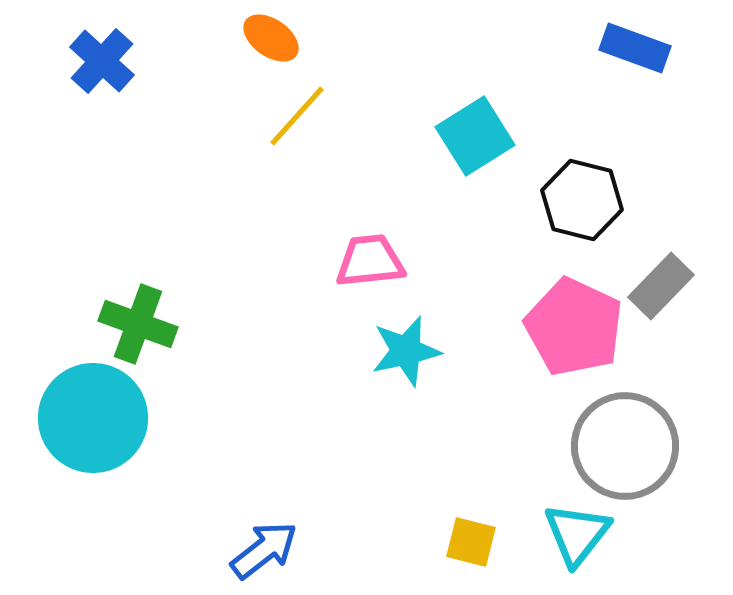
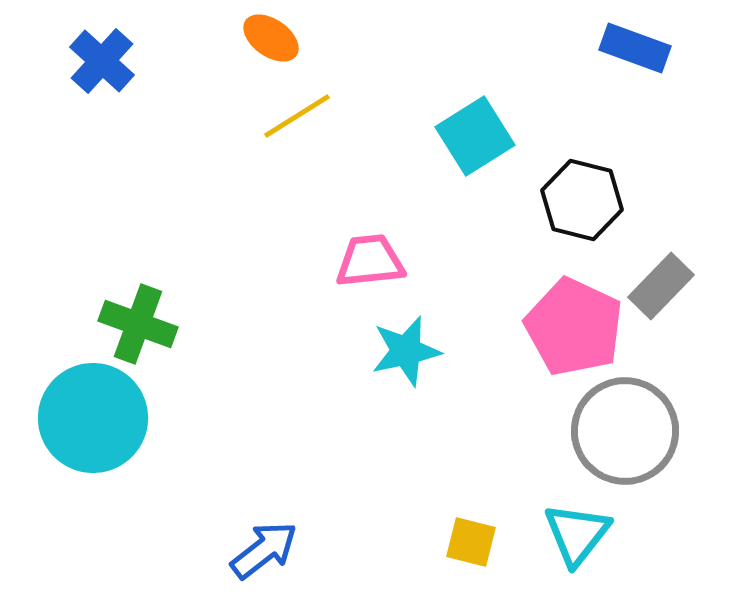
yellow line: rotated 16 degrees clockwise
gray circle: moved 15 px up
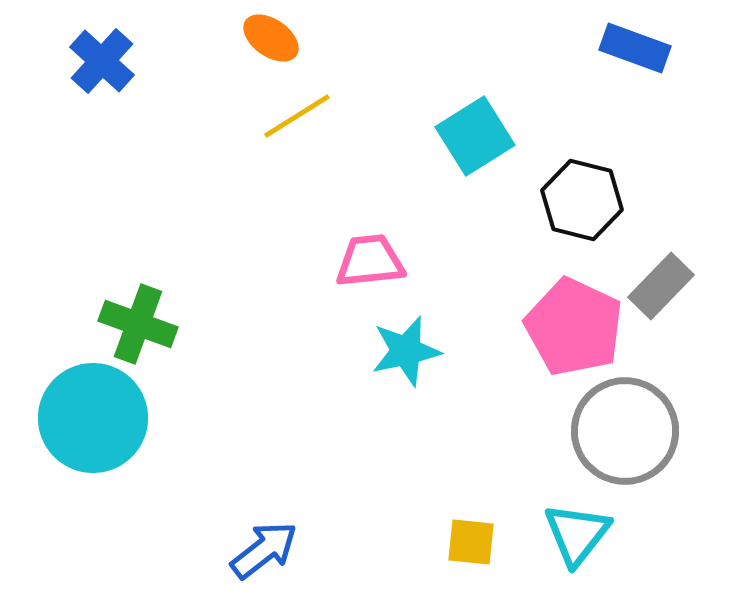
yellow square: rotated 8 degrees counterclockwise
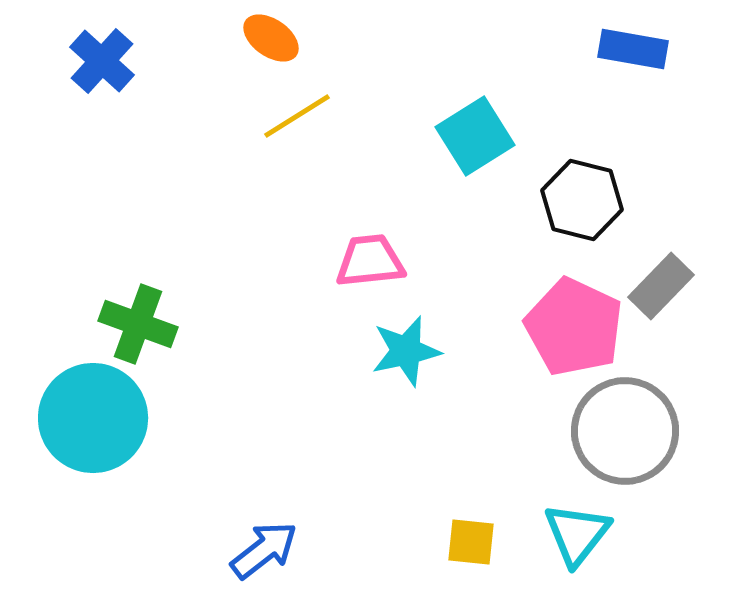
blue rectangle: moved 2 px left, 1 px down; rotated 10 degrees counterclockwise
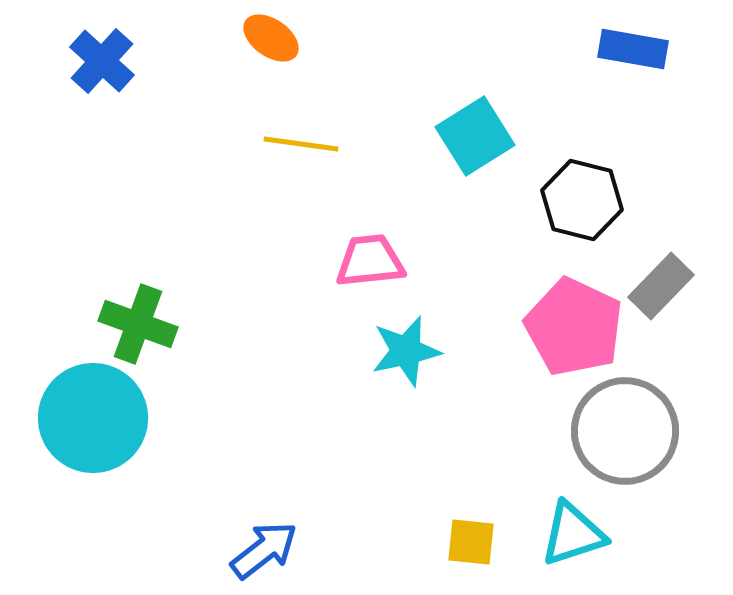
yellow line: moved 4 px right, 28 px down; rotated 40 degrees clockwise
cyan triangle: moved 4 px left; rotated 34 degrees clockwise
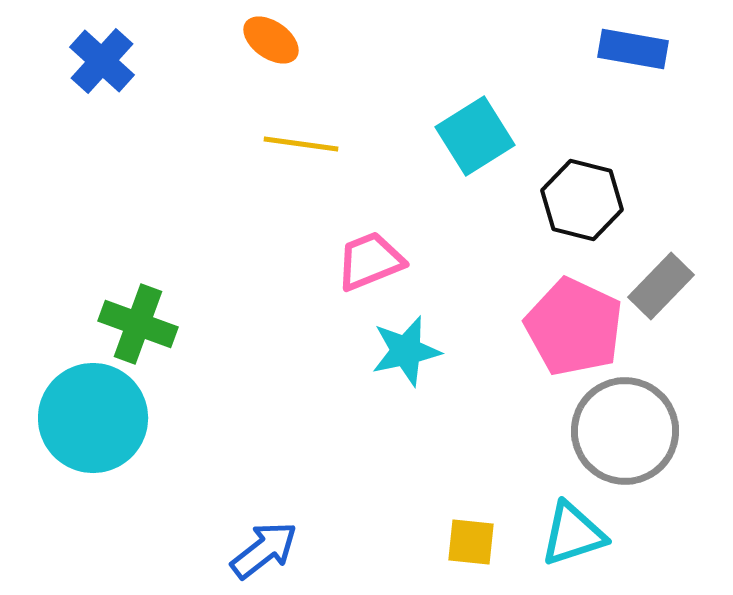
orange ellipse: moved 2 px down
pink trapezoid: rotated 16 degrees counterclockwise
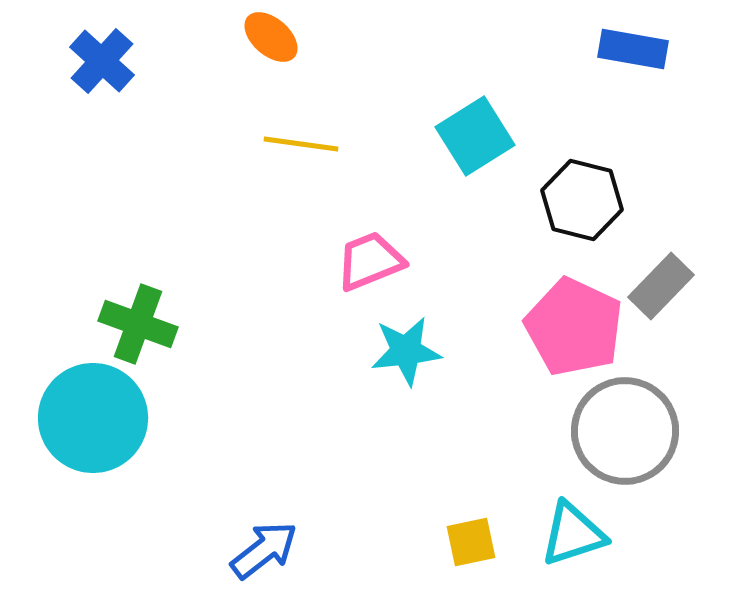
orange ellipse: moved 3 px up; rotated 6 degrees clockwise
cyan star: rotated 6 degrees clockwise
yellow square: rotated 18 degrees counterclockwise
